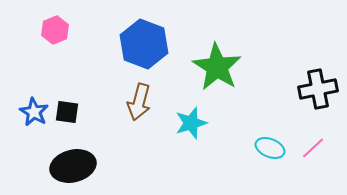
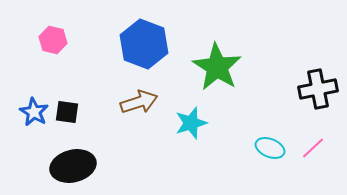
pink hexagon: moved 2 px left, 10 px down; rotated 24 degrees counterclockwise
brown arrow: rotated 123 degrees counterclockwise
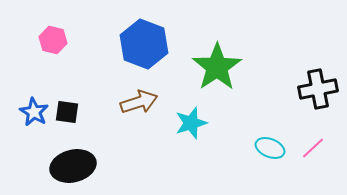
green star: rotated 6 degrees clockwise
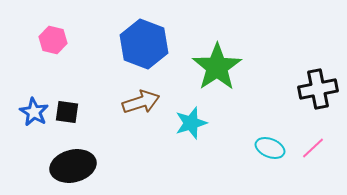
brown arrow: moved 2 px right
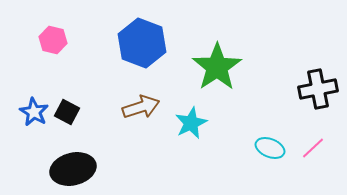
blue hexagon: moved 2 px left, 1 px up
brown arrow: moved 5 px down
black square: rotated 20 degrees clockwise
cyan star: rotated 8 degrees counterclockwise
black ellipse: moved 3 px down
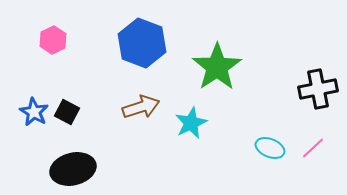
pink hexagon: rotated 20 degrees clockwise
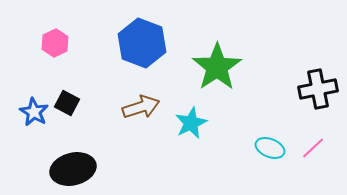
pink hexagon: moved 2 px right, 3 px down
black square: moved 9 px up
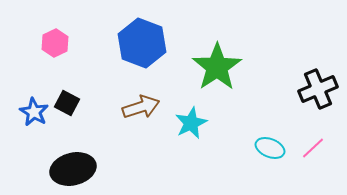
black cross: rotated 12 degrees counterclockwise
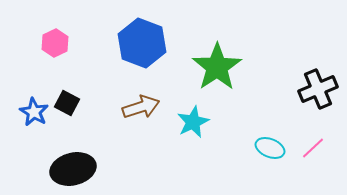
cyan star: moved 2 px right, 1 px up
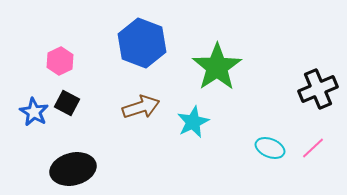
pink hexagon: moved 5 px right, 18 px down
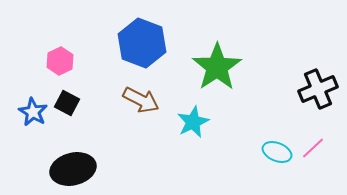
brown arrow: moved 7 px up; rotated 45 degrees clockwise
blue star: moved 1 px left
cyan ellipse: moved 7 px right, 4 px down
